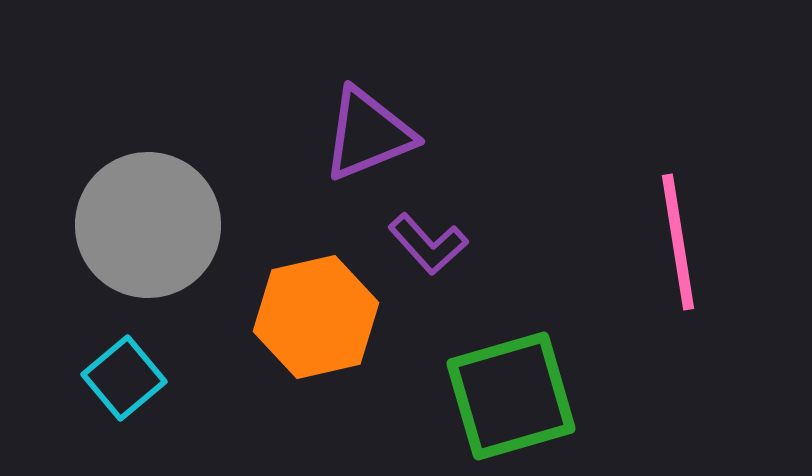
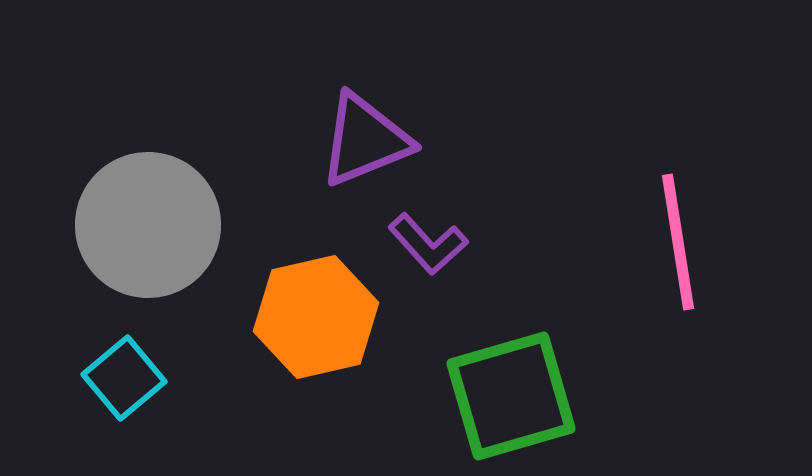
purple triangle: moved 3 px left, 6 px down
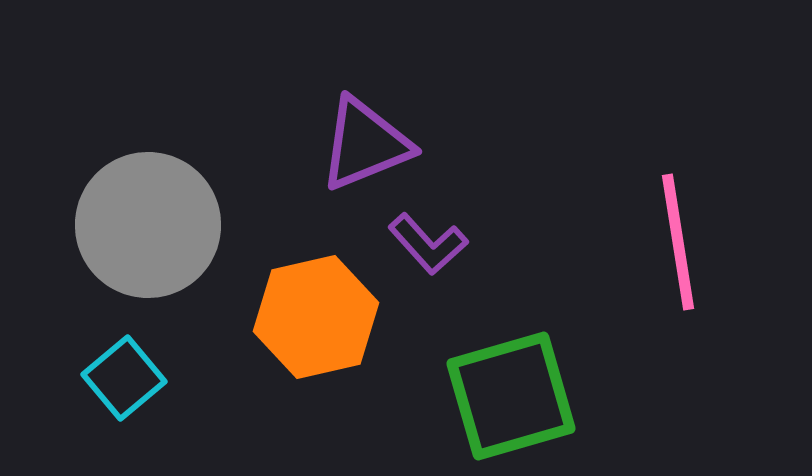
purple triangle: moved 4 px down
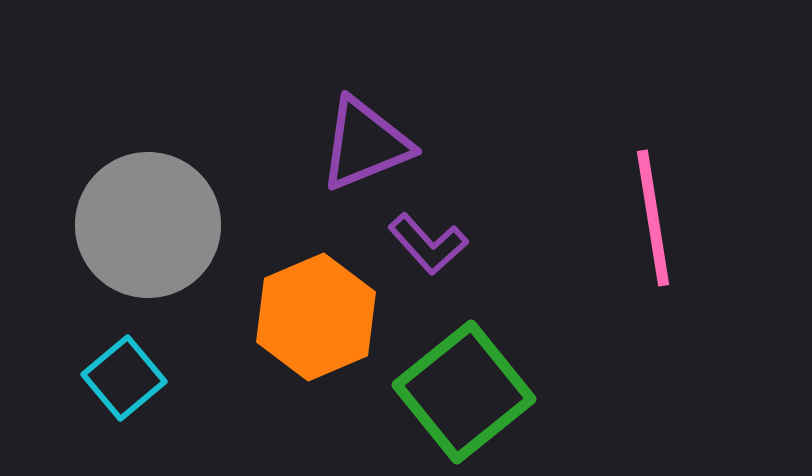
pink line: moved 25 px left, 24 px up
orange hexagon: rotated 10 degrees counterclockwise
green square: moved 47 px left, 4 px up; rotated 23 degrees counterclockwise
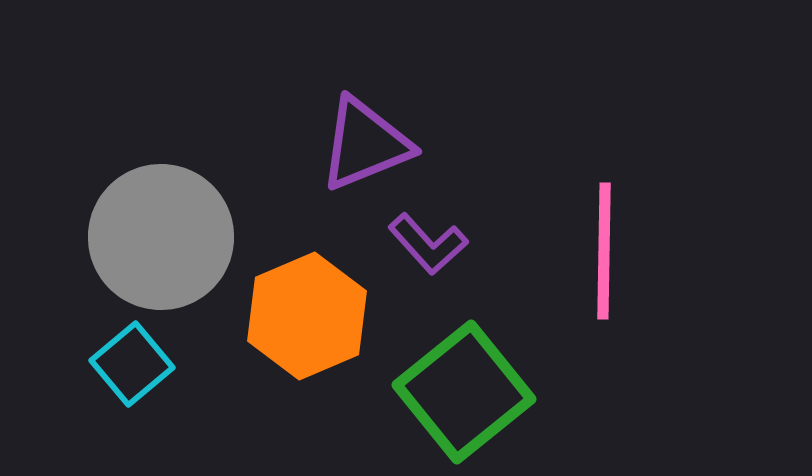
pink line: moved 49 px left, 33 px down; rotated 10 degrees clockwise
gray circle: moved 13 px right, 12 px down
orange hexagon: moved 9 px left, 1 px up
cyan square: moved 8 px right, 14 px up
